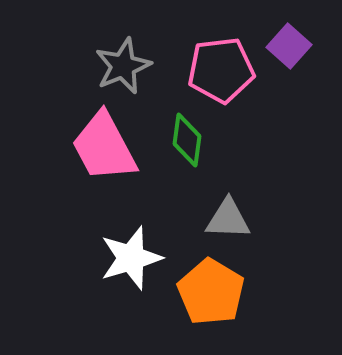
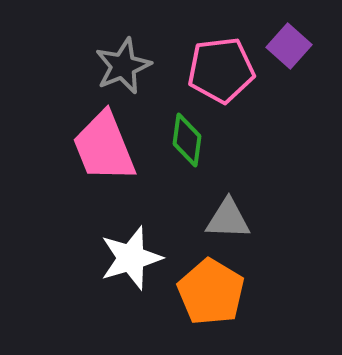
pink trapezoid: rotated 6 degrees clockwise
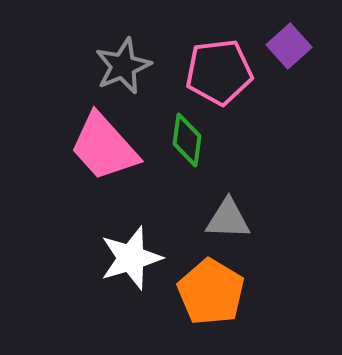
purple square: rotated 6 degrees clockwise
pink pentagon: moved 2 px left, 2 px down
pink trapezoid: rotated 20 degrees counterclockwise
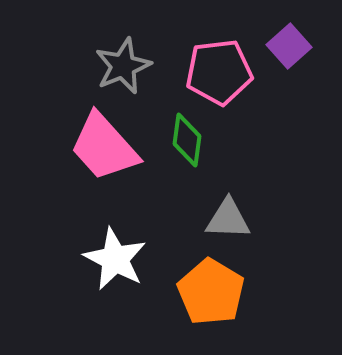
white star: moved 16 px left, 1 px down; rotated 28 degrees counterclockwise
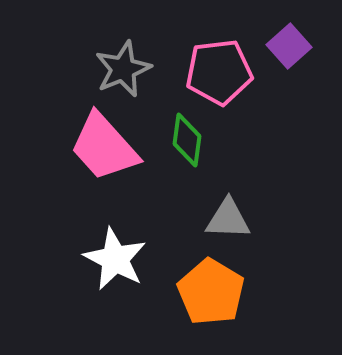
gray star: moved 3 px down
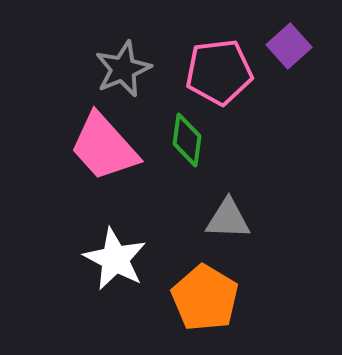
orange pentagon: moved 6 px left, 6 px down
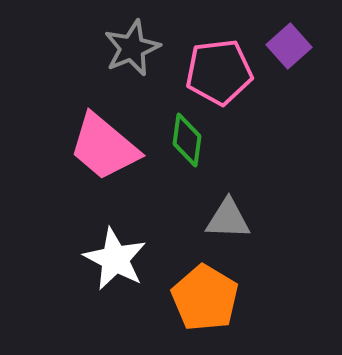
gray star: moved 9 px right, 21 px up
pink trapezoid: rotated 8 degrees counterclockwise
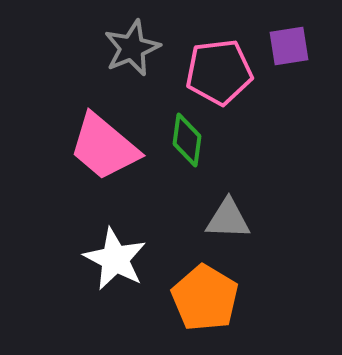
purple square: rotated 33 degrees clockwise
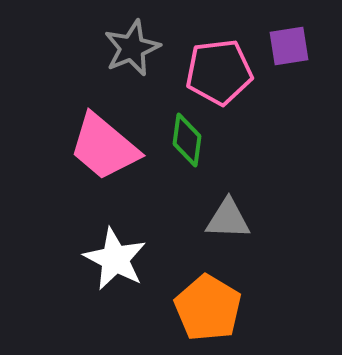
orange pentagon: moved 3 px right, 10 px down
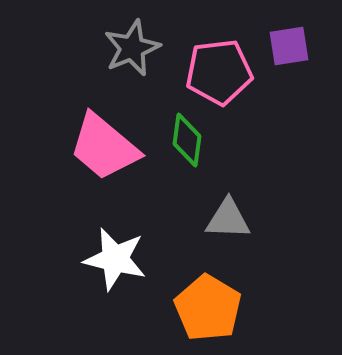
white star: rotated 14 degrees counterclockwise
